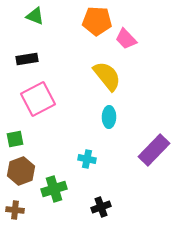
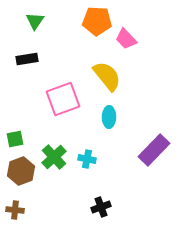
green triangle: moved 5 px down; rotated 42 degrees clockwise
pink square: moved 25 px right; rotated 8 degrees clockwise
green cross: moved 32 px up; rotated 25 degrees counterclockwise
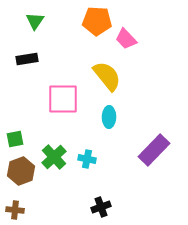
pink square: rotated 20 degrees clockwise
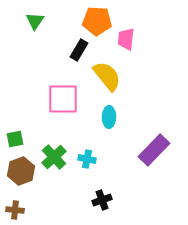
pink trapezoid: rotated 50 degrees clockwise
black rectangle: moved 52 px right, 9 px up; rotated 50 degrees counterclockwise
black cross: moved 1 px right, 7 px up
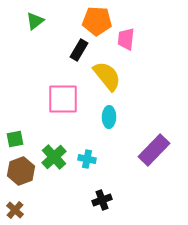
green triangle: rotated 18 degrees clockwise
brown cross: rotated 36 degrees clockwise
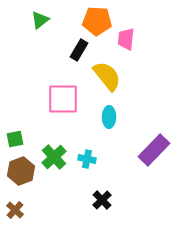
green triangle: moved 5 px right, 1 px up
black cross: rotated 24 degrees counterclockwise
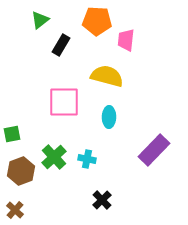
pink trapezoid: moved 1 px down
black rectangle: moved 18 px left, 5 px up
yellow semicircle: rotated 36 degrees counterclockwise
pink square: moved 1 px right, 3 px down
green square: moved 3 px left, 5 px up
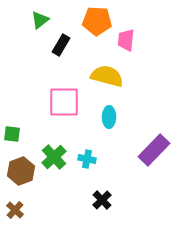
green square: rotated 18 degrees clockwise
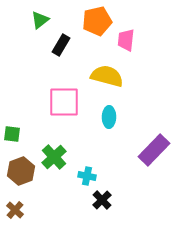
orange pentagon: rotated 16 degrees counterclockwise
cyan cross: moved 17 px down
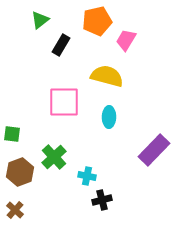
pink trapezoid: rotated 25 degrees clockwise
brown hexagon: moved 1 px left, 1 px down
black cross: rotated 30 degrees clockwise
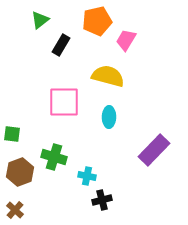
yellow semicircle: moved 1 px right
green cross: rotated 30 degrees counterclockwise
